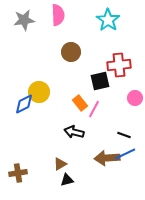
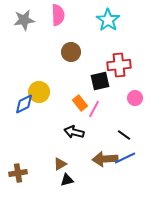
black line: rotated 16 degrees clockwise
blue line: moved 4 px down
brown arrow: moved 2 px left, 1 px down
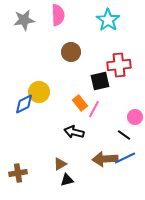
pink circle: moved 19 px down
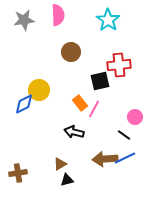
yellow circle: moved 2 px up
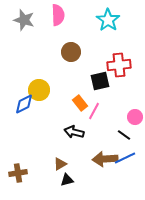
gray star: rotated 25 degrees clockwise
pink line: moved 2 px down
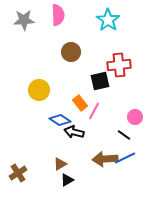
gray star: rotated 20 degrees counterclockwise
blue diamond: moved 36 px right, 16 px down; rotated 60 degrees clockwise
brown cross: rotated 24 degrees counterclockwise
black triangle: rotated 16 degrees counterclockwise
